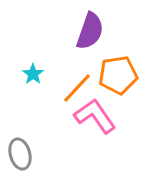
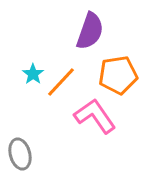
orange line: moved 16 px left, 6 px up
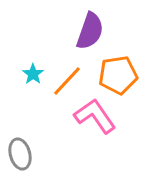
orange line: moved 6 px right, 1 px up
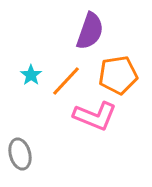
cyan star: moved 2 px left, 1 px down
orange line: moved 1 px left
pink L-shape: rotated 147 degrees clockwise
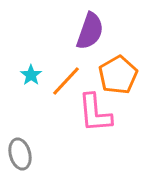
orange pentagon: rotated 21 degrees counterclockwise
pink L-shape: moved 3 px up; rotated 63 degrees clockwise
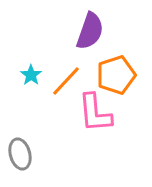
orange pentagon: moved 2 px left; rotated 12 degrees clockwise
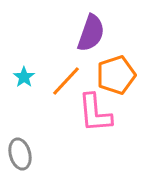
purple semicircle: moved 1 px right, 2 px down
cyan star: moved 7 px left, 2 px down
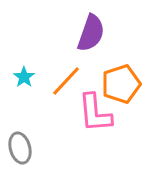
orange pentagon: moved 5 px right, 9 px down
gray ellipse: moved 6 px up
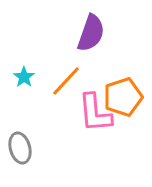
orange pentagon: moved 2 px right, 13 px down
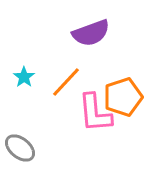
purple semicircle: rotated 51 degrees clockwise
orange line: moved 1 px down
gray ellipse: rotated 36 degrees counterclockwise
